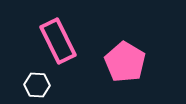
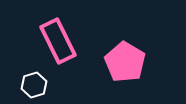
white hexagon: moved 3 px left; rotated 20 degrees counterclockwise
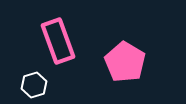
pink rectangle: rotated 6 degrees clockwise
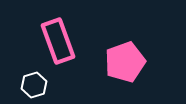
pink pentagon: rotated 21 degrees clockwise
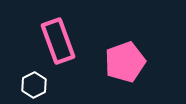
white hexagon: rotated 10 degrees counterclockwise
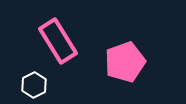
pink rectangle: rotated 12 degrees counterclockwise
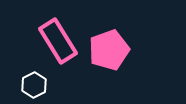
pink pentagon: moved 16 px left, 12 px up
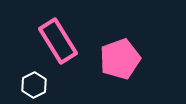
pink pentagon: moved 11 px right, 9 px down
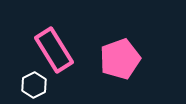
pink rectangle: moved 4 px left, 9 px down
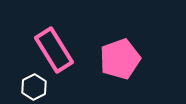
white hexagon: moved 2 px down
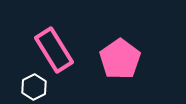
pink pentagon: rotated 15 degrees counterclockwise
